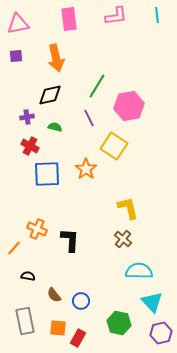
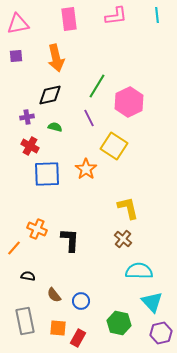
pink hexagon: moved 4 px up; rotated 16 degrees counterclockwise
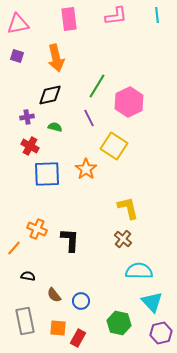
purple square: moved 1 px right; rotated 24 degrees clockwise
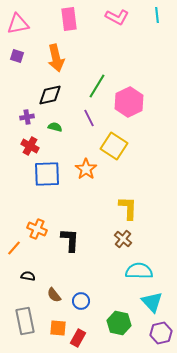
pink L-shape: moved 1 px right, 1 px down; rotated 35 degrees clockwise
yellow L-shape: rotated 15 degrees clockwise
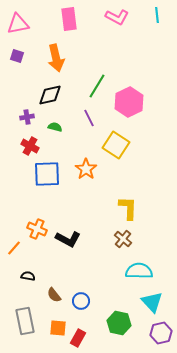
yellow square: moved 2 px right, 1 px up
black L-shape: moved 2 px left, 1 px up; rotated 115 degrees clockwise
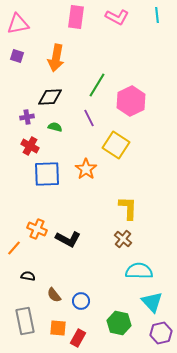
pink rectangle: moved 7 px right, 2 px up; rotated 15 degrees clockwise
orange arrow: rotated 24 degrees clockwise
green line: moved 1 px up
black diamond: moved 2 px down; rotated 10 degrees clockwise
pink hexagon: moved 2 px right, 1 px up
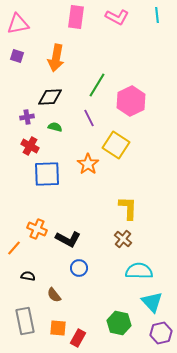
orange star: moved 2 px right, 5 px up
blue circle: moved 2 px left, 33 px up
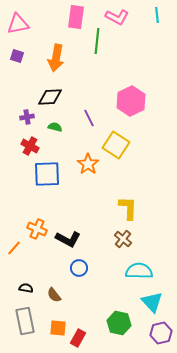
green line: moved 44 px up; rotated 25 degrees counterclockwise
black semicircle: moved 2 px left, 12 px down
